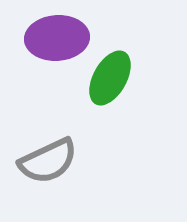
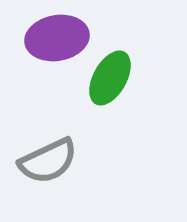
purple ellipse: rotated 6 degrees counterclockwise
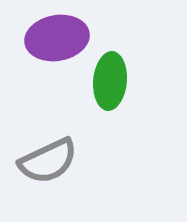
green ellipse: moved 3 px down; rotated 24 degrees counterclockwise
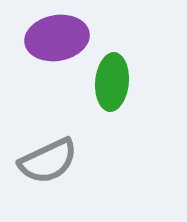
green ellipse: moved 2 px right, 1 px down
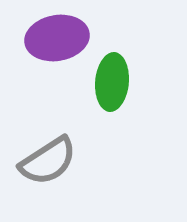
gray semicircle: rotated 8 degrees counterclockwise
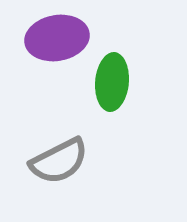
gray semicircle: moved 11 px right; rotated 6 degrees clockwise
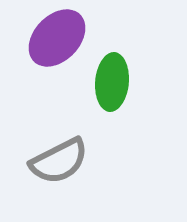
purple ellipse: rotated 36 degrees counterclockwise
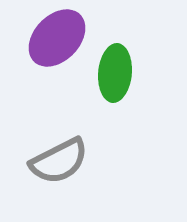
green ellipse: moved 3 px right, 9 px up
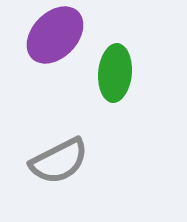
purple ellipse: moved 2 px left, 3 px up
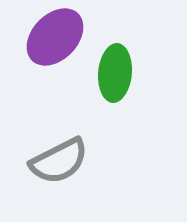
purple ellipse: moved 2 px down
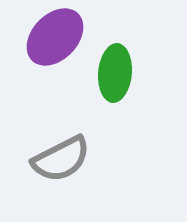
gray semicircle: moved 2 px right, 2 px up
